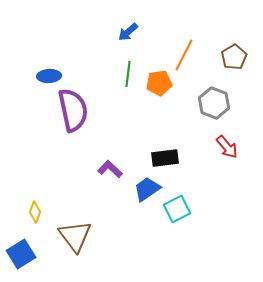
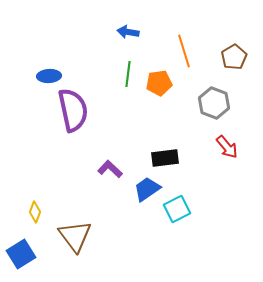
blue arrow: rotated 50 degrees clockwise
orange line: moved 4 px up; rotated 44 degrees counterclockwise
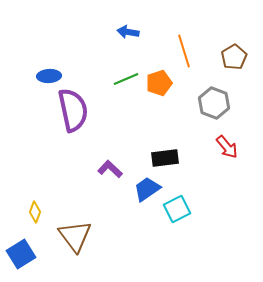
green line: moved 2 px left, 5 px down; rotated 60 degrees clockwise
orange pentagon: rotated 10 degrees counterclockwise
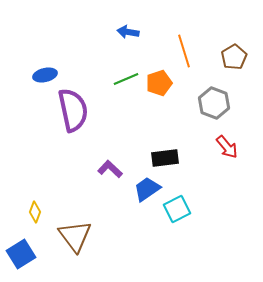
blue ellipse: moved 4 px left, 1 px up; rotated 10 degrees counterclockwise
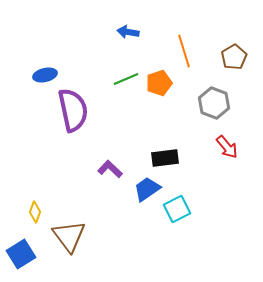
brown triangle: moved 6 px left
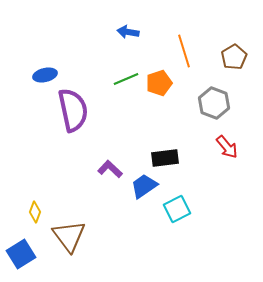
blue trapezoid: moved 3 px left, 3 px up
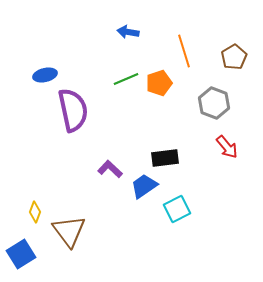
brown triangle: moved 5 px up
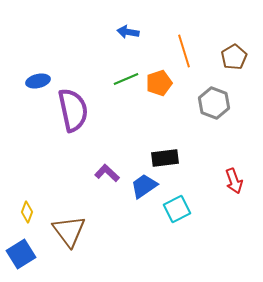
blue ellipse: moved 7 px left, 6 px down
red arrow: moved 7 px right, 34 px down; rotated 20 degrees clockwise
purple L-shape: moved 3 px left, 4 px down
yellow diamond: moved 8 px left
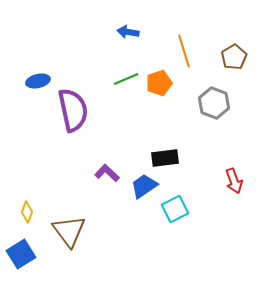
cyan square: moved 2 px left
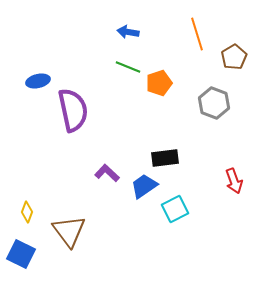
orange line: moved 13 px right, 17 px up
green line: moved 2 px right, 12 px up; rotated 45 degrees clockwise
blue square: rotated 32 degrees counterclockwise
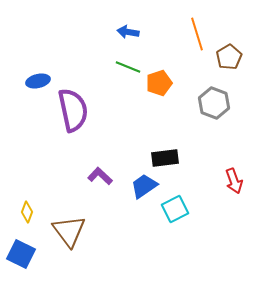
brown pentagon: moved 5 px left
purple L-shape: moved 7 px left, 3 px down
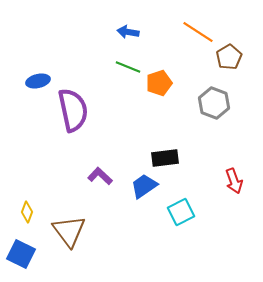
orange line: moved 1 px right, 2 px up; rotated 40 degrees counterclockwise
cyan square: moved 6 px right, 3 px down
